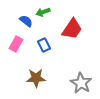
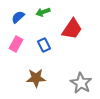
blue semicircle: moved 8 px left, 4 px up; rotated 80 degrees counterclockwise
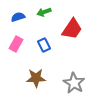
green arrow: moved 1 px right
blue semicircle: rotated 24 degrees clockwise
gray star: moved 7 px left
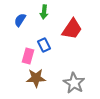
green arrow: rotated 64 degrees counterclockwise
blue semicircle: moved 2 px right, 3 px down; rotated 40 degrees counterclockwise
pink rectangle: moved 12 px right, 12 px down; rotated 14 degrees counterclockwise
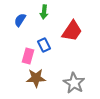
red trapezoid: moved 2 px down
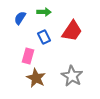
green arrow: rotated 96 degrees counterclockwise
blue semicircle: moved 2 px up
blue rectangle: moved 8 px up
brown star: rotated 30 degrees clockwise
gray star: moved 2 px left, 7 px up
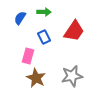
red trapezoid: moved 2 px right
gray star: rotated 30 degrees clockwise
